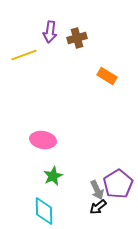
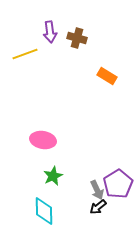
purple arrow: rotated 15 degrees counterclockwise
brown cross: rotated 30 degrees clockwise
yellow line: moved 1 px right, 1 px up
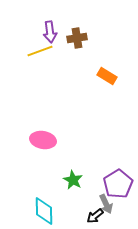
brown cross: rotated 24 degrees counterclockwise
yellow line: moved 15 px right, 3 px up
green star: moved 20 px right, 4 px down; rotated 18 degrees counterclockwise
gray arrow: moved 9 px right, 14 px down
black arrow: moved 3 px left, 9 px down
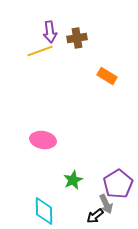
green star: rotated 18 degrees clockwise
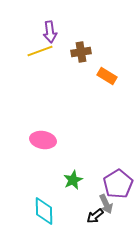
brown cross: moved 4 px right, 14 px down
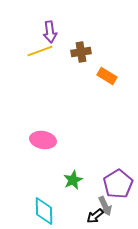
gray arrow: moved 1 px left, 2 px down
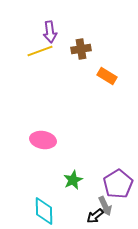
brown cross: moved 3 px up
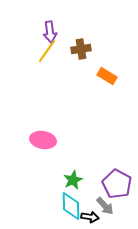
yellow line: moved 7 px right; rotated 35 degrees counterclockwise
purple pentagon: moved 1 px left; rotated 12 degrees counterclockwise
gray arrow: rotated 18 degrees counterclockwise
cyan diamond: moved 27 px right, 5 px up
black arrow: moved 5 px left, 1 px down; rotated 132 degrees counterclockwise
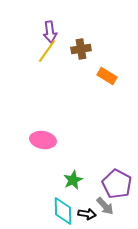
cyan diamond: moved 8 px left, 5 px down
black arrow: moved 3 px left, 3 px up
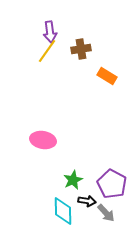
purple pentagon: moved 5 px left
gray arrow: moved 1 px right, 7 px down
black arrow: moved 13 px up
